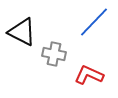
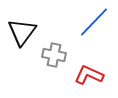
black triangle: rotated 40 degrees clockwise
gray cross: moved 1 px down
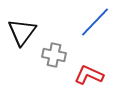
blue line: moved 1 px right
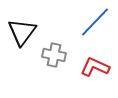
red L-shape: moved 6 px right, 8 px up
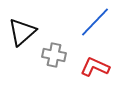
black triangle: rotated 12 degrees clockwise
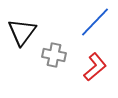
black triangle: rotated 12 degrees counterclockwise
red L-shape: rotated 116 degrees clockwise
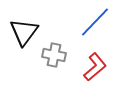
black triangle: moved 2 px right
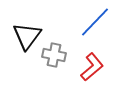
black triangle: moved 3 px right, 4 px down
red L-shape: moved 3 px left
